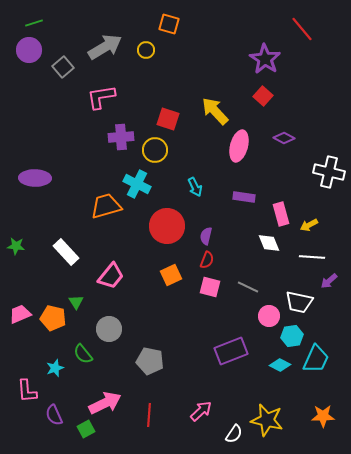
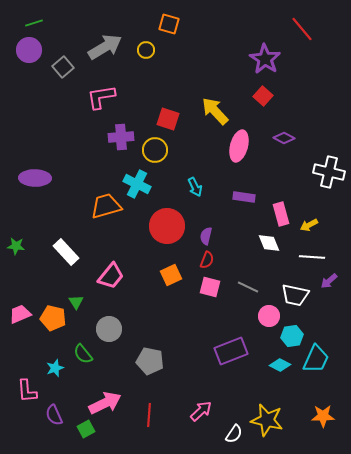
white trapezoid at (299, 302): moved 4 px left, 7 px up
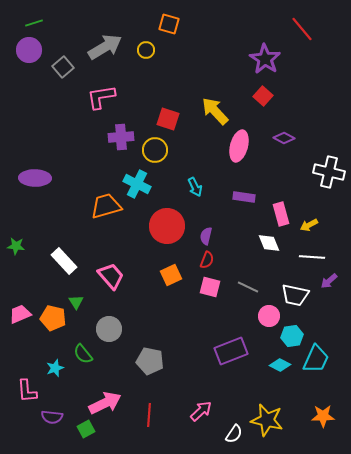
white rectangle at (66, 252): moved 2 px left, 9 px down
pink trapezoid at (111, 276): rotated 80 degrees counterclockwise
purple semicircle at (54, 415): moved 2 px left, 2 px down; rotated 60 degrees counterclockwise
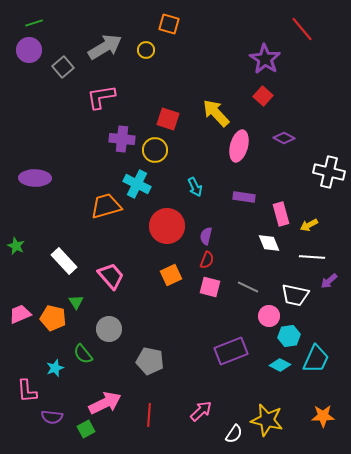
yellow arrow at (215, 111): moved 1 px right, 2 px down
purple cross at (121, 137): moved 1 px right, 2 px down; rotated 10 degrees clockwise
green star at (16, 246): rotated 18 degrees clockwise
cyan hexagon at (292, 336): moved 3 px left
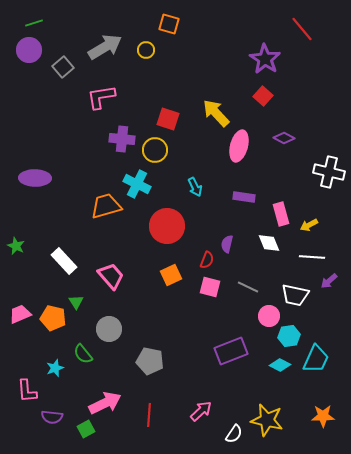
purple semicircle at (206, 236): moved 21 px right, 8 px down
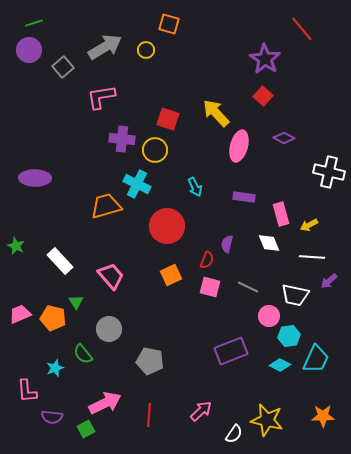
white rectangle at (64, 261): moved 4 px left
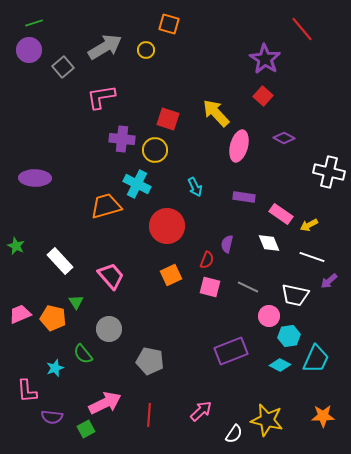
pink rectangle at (281, 214): rotated 40 degrees counterclockwise
white line at (312, 257): rotated 15 degrees clockwise
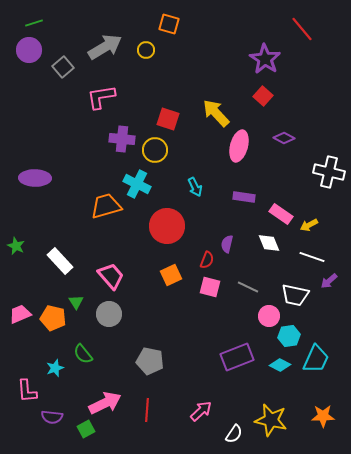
gray circle at (109, 329): moved 15 px up
purple rectangle at (231, 351): moved 6 px right, 6 px down
red line at (149, 415): moved 2 px left, 5 px up
yellow star at (267, 420): moved 4 px right
